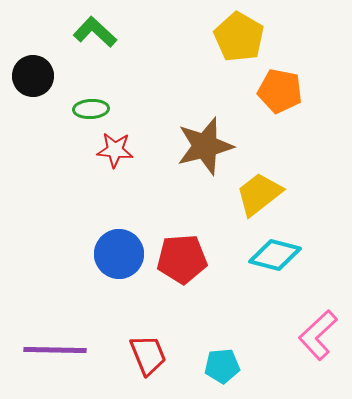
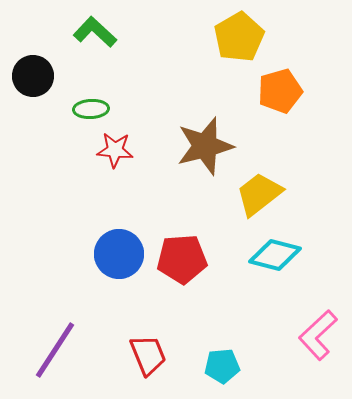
yellow pentagon: rotated 12 degrees clockwise
orange pentagon: rotated 27 degrees counterclockwise
purple line: rotated 58 degrees counterclockwise
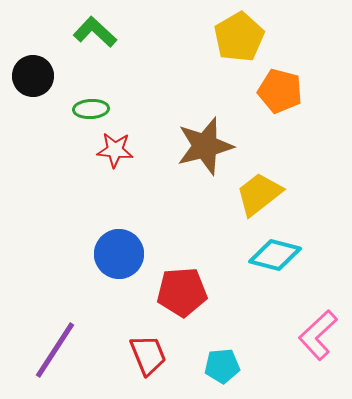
orange pentagon: rotated 30 degrees clockwise
red pentagon: moved 33 px down
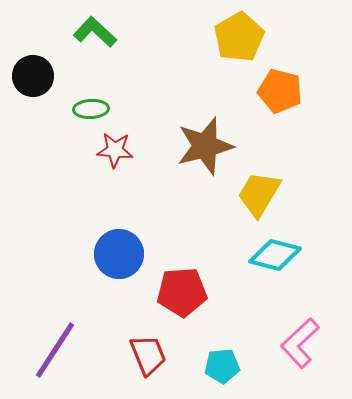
yellow trapezoid: rotated 21 degrees counterclockwise
pink L-shape: moved 18 px left, 8 px down
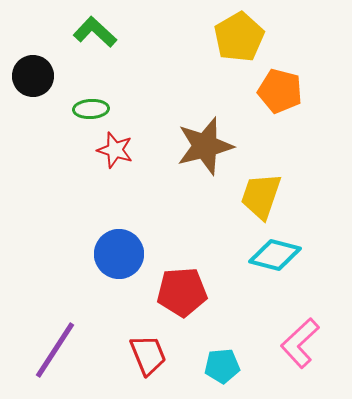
red star: rotated 12 degrees clockwise
yellow trapezoid: moved 2 px right, 2 px down; rotated 12 degrees counterclockwise
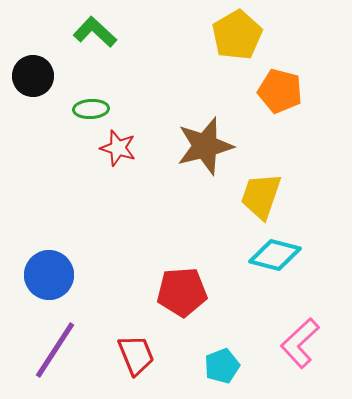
yellow pentagon: moved 2 px left, 2 px up
red star: moved 3 px right, 2 px up
blue circle: moved 70 px left, 21 px down
red trapezoid: moved 12 px left
cyan pentagon: rotated 16 degrees counterclockwise
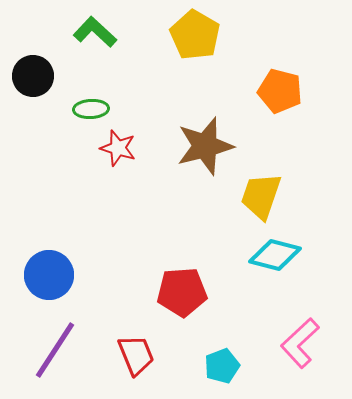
yellow pentagon: moved 42 px left; rotated 12 degrees counterclockwise
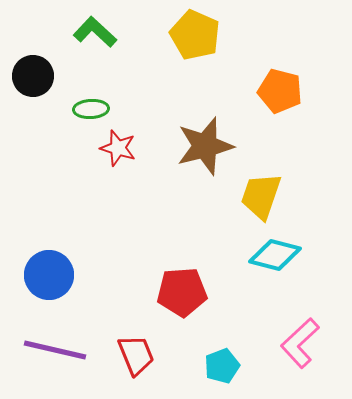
yellow pentagon: rotated 6 degrees counterclockwise
purple line: rotated 70 degrees clockwise
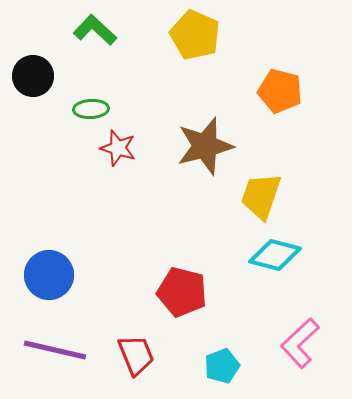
green L-shape: moved 2 px up
red pentagon: rotated 18 degrees clockwise
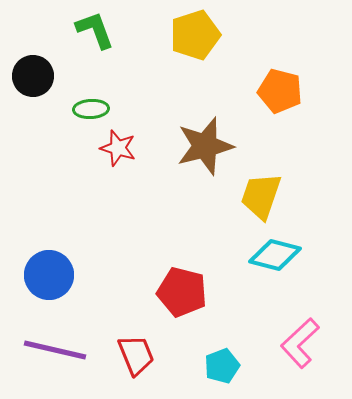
green L-shape: rotated 27 degrees clockwise
yellow pentagon: rotated 30 degrees clockwise
